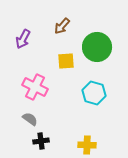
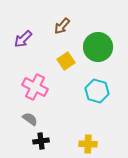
purple arrow: rotated 18 degrees clockwise
green circle: moved 1 px right
yellow square: rotated 30 degrees counterclockwise
cyan hexagon: moved 3 px right, 2 px up
yellow cross: moved 1 px right, 1 px up
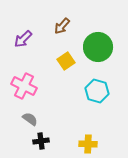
pink cross: moved 11 px left, 1 px up
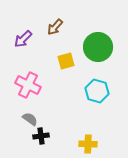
brown arrow: moved 7 px left, 1 px down
yellow square: rotated 18 degrees clockwise
pink cross: moved 4 px right, 1 px up
black cross: moved 5 px up
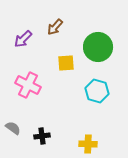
yellow square: moved 2 px down; rotated 12 degrees clockwise
gray semicircle: moved 17 px left, 9 px down
black cross: moved 1 px right
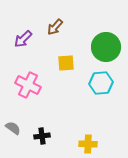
green circle: moved 8 px right
cyan hexagon: moved 4 px right, 8 px up; rotated 20 degrees counterclockwise
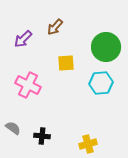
black cross: rotated 14 degrees clockwise
yellow cross: rotated 18 degrees counterclockwise
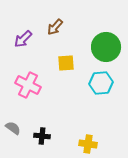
yellow cross: rotated 24 degrees clockwise
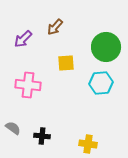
pink cross: rotated 20 degrees counterclockwise
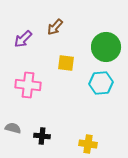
yellow square: rotated 12 degrees clockwise
gray semicircle: rotated 21 degrees counterclockwise
